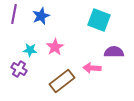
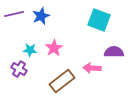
purple line: rotated 66 degrees clockwise
pink star: moved 1 px left, 1 px down
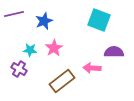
blue star: moved 3 px right, 5 px down
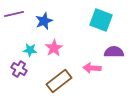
cyan square: moved 2 px right
brown rectangle: moved 3 px left
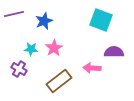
cyan star: moved 1 px right, 1 px up
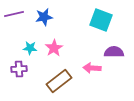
blue star: moved 4 px up; rotated 12 degrees clockwise
cyan star: moved 1 px left, 1 px up
purple cross: rotated 35 degrees counterclockwise
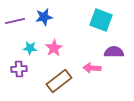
purple line: moved 1 px right, 7 px down
